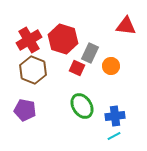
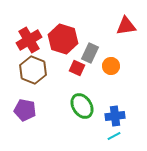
red triangle: rotated 15 degrees counterclockwise
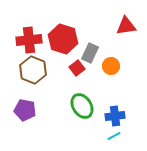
red cross: rotated 25 degrees clockwise
red square: rotated 28 degrees clockwise
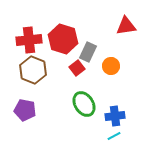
gray rectangle: moved 2 px left, 1 px up
green ellipse: moved 2 px right, 2 px up
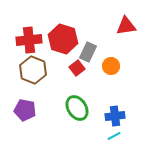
green ellipse: moved 7 px left, 4 px down
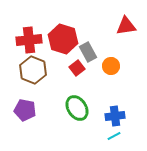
gray rectangle: rotated 54 degrees counterclockwise
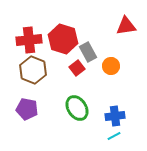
purple pentagon: moved 2 px right, 1 px up
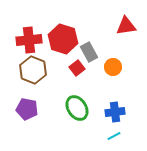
gray rectangle: moved 1 px right
orange circle: moved 2 px right, 1 px down
blue cross: moved 4 px up
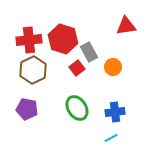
brown hexagon: rotated 12 degrees clockwise
cyan line: moved 3 px left, 2 px down
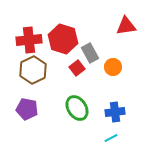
gray rectangle: moved 1 px right, 1 px down
